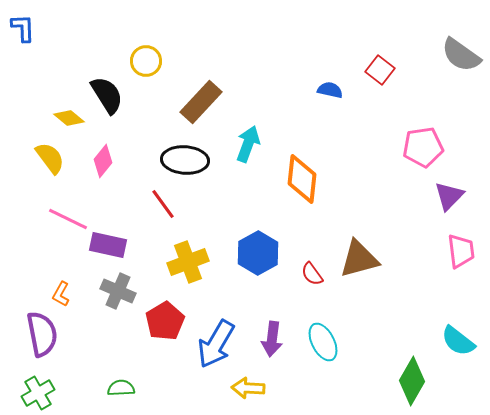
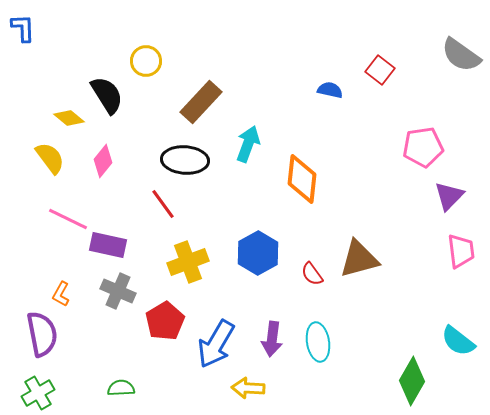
cyan ellipse: moved 5 px left; rotated 18 degrees clockwise
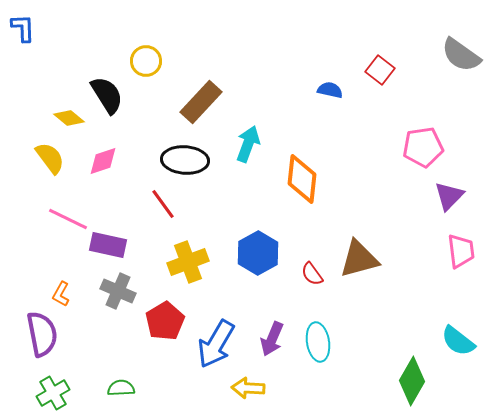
pink diamond: rotated 32 degrees clockwise
purple arrow: rotated 16 degrees clockwise
green cross: moved 15 px right
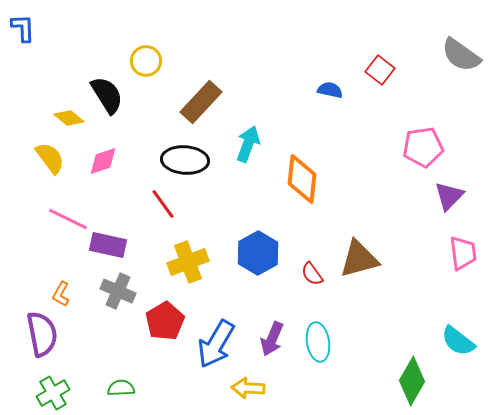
pink trapezoid: moved 2 px right, 2 px down
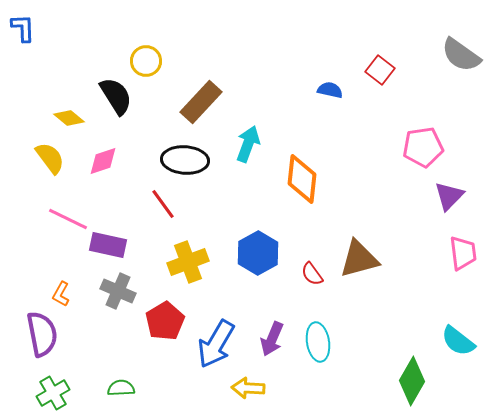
black semicircle: moved 9 px right, 1 px down
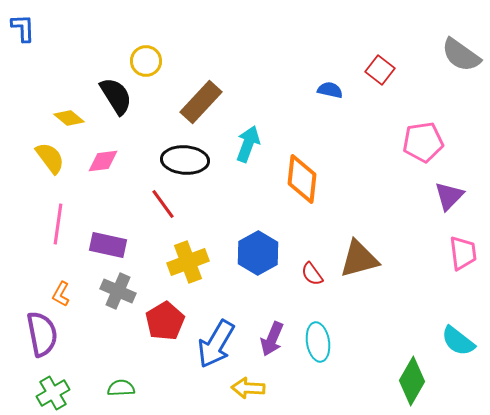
pink pentagon: moved 5 px up
pink diamond: rotated 12 degrees clockwise
pink line: moved 10 px left, 5 px down; rotated 72 degrees clockwise
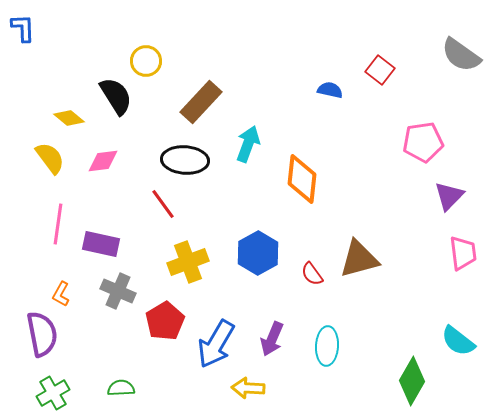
purple rectangle: moved 7 px left, 1 px up
cyan ellipse: moved 9 px right, 4 px down; rotated 12 degrees clockwise
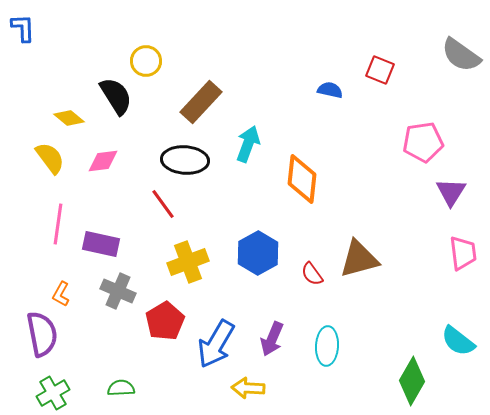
red square: rotated 16 degrees counterclockwise
purple triangle: moved 2 px right, 4 px up; rotated 12 degrees counterclockwise
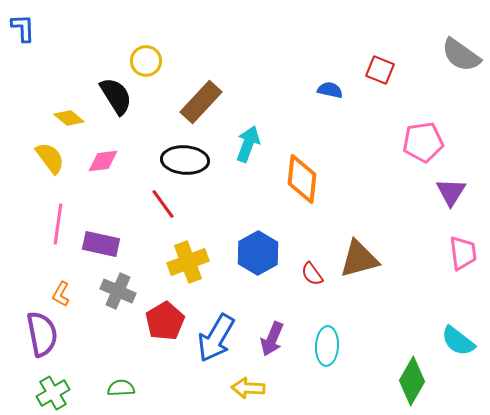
blue arrow: moved 6 px up
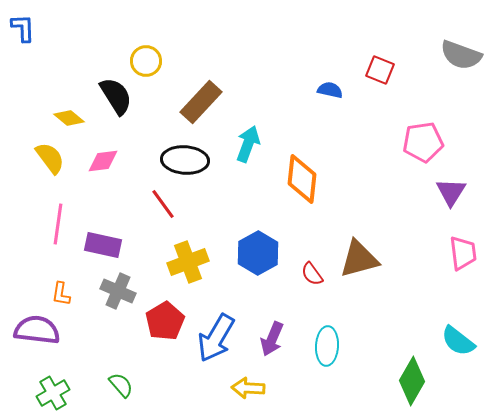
gray semicircle: rotated 15 degrees counterclockwise
purple rectangle: moved 2 px right, 1 px down
orange L-shape: rotated 20 degrees counterclockwise
purple semicircle: moved 5 px left, 4 px up; rotated 72 degrees counterclockwise
green semicircle: moved 3 px up; rotated 52 degrees clockwise
